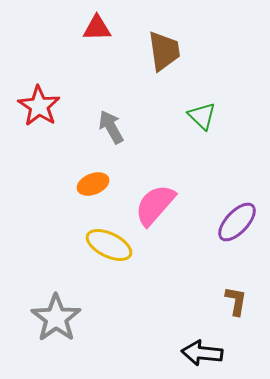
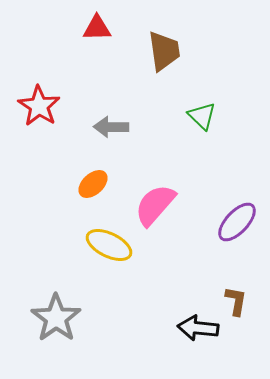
gray arrow: rotated 60 degrees counterclockwise
orange ellipse: rotated 20 degrees counterclockwise
black arrow: moved 4 px left, 25 px up
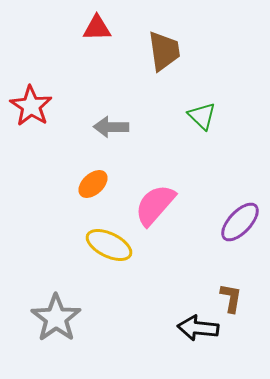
red star: moved 8 px left
purple ellipse: moved 3 px right
brown L-shape: moved 5 px left, 3 px up
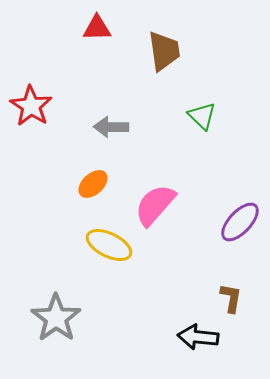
black arrow: moved 9 px down
